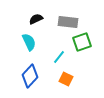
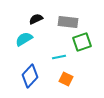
cyan semicircle: moved 5 px left, 3 px up; rotated 96 degrees counterclockwise
cyan line: rotated 40 degrees clockwise
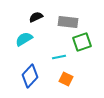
black semicircle: moved 2 px up
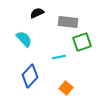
black semicircle: moved 1 px right, 4 px up
cyan semicircle: rotated 78 degrees clockwise
orange square: moved 9 px down; rotated 16 degrees clockwise
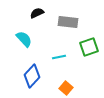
green square: moved 7 px right, 5 px down
blue diamond: moved 2 px right
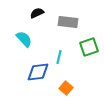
cyan line: rotated 64 degrees counterclockwise
blue diamond: moved 6 px right, 4 px up; rotated 40 degrees clockwise
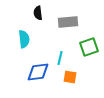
black semicircle: moved 1 px right; rotated 72 degrees counterclockwise
gray rectangle: rotated 12 degrees counterclockwise
cyan semicircle: rotated 36 degrees clockwise
cyan line: moved 1 px right, 1 px down
orange square: moved 4 px right, 11 px up; rotated 32 degrees counterclockwise
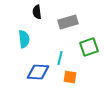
black semicircle: moved 1 px left, 1 px up
gray rectangle: rotated 12 degrees counterclockwise
blue diamond: rotated 10 degrees clockwise
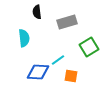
gray rectangle: moved 1 px left
cyan semicircle: moved 1 px up
green square: rotated 12 degrees counterclockwise
cyan line: moved 2 px left, 2 px down; rotated 40 degrees clockwise
orange square: moved 1 px right, 1 px up
